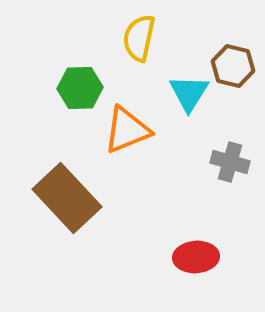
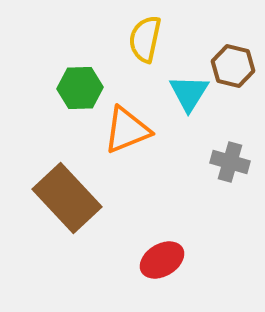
yellow semicircle: moved 6 px right, 1 px down
red ellipse: moved 34 px left, 3 px down; rotated 27 degrees counterclockwise
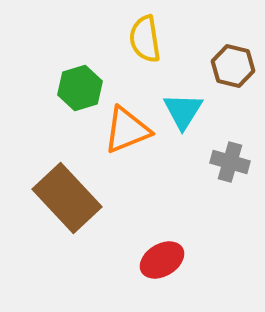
yellow semicircle: rotated 21 degrees counterclockwise
green hexagon: rotated 15 degrees counterclockwise
cyan triangle: moved 6 px left, 18 px down
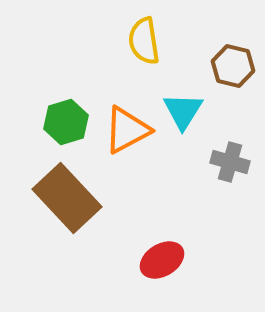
yellow semicircle: moved 1 px left, 2 px down
green hexagon: moved 14 px left, 34 px down
orange triangle: rotated 6 degrees counterclockwise
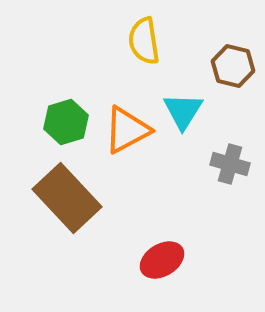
gray cross: moved 2 px down
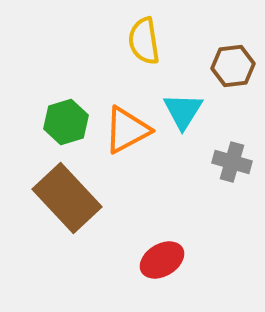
brown hexagon: rotated 21 degrees counterclockwise
gray cross: moved 2 px right, 2 px up
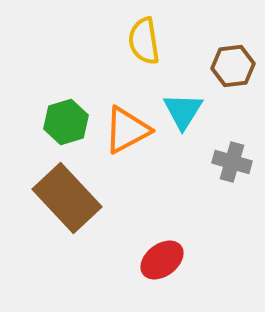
red ellipse: rotated 6 degrees counterclockwise
